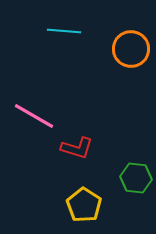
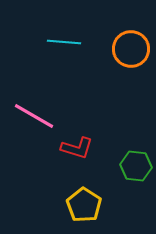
cyan line: moved 11 px down
green hexagon: moved 12 px up
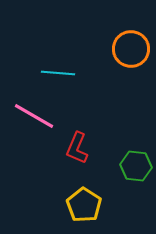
cyan line: moved 6 px left, 31 px down
red L-shape: rotated 96 degrees clockwise
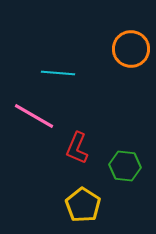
green hexagon: moved 11 px left
yellow pentagon: moved 1 px left
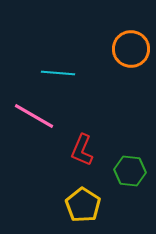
red L-shape: moved 5 px right, 2 px down
green hexagon: moved 5 px right, 5 px down
